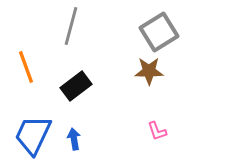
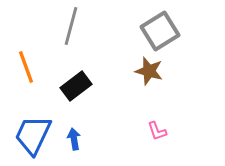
gray square: moved 1 px right, 1 px up
brown star: rotated 16 degrees clockwise
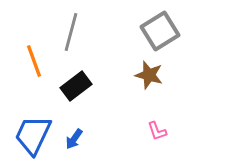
gray line: moved 6 px down
orange line: moved 8 px right, 6 px up
brown star: moved 4 px down
blue arrow: rotated 135 degrees counterclockwise
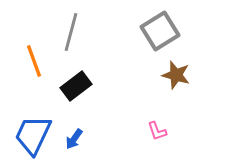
brown star: moved 27 px right
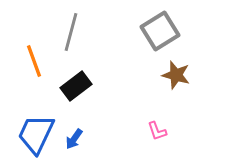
blue trapezoid: moved 3 px right, 1 px up
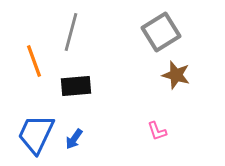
gray square: moved 1 px right, 1 px down
black rectangle: rotated 32 degrees clockwise
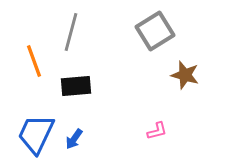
gray square: moved 6 px left, 1 px up
brown star: moved 9 px right
pink L-shape: rotated 85 degrees counterclockwise
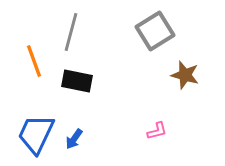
black rectangle: moved 1 px right, 5 px up; rotated 16 degrees clockwise
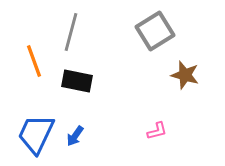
blue arrow: moved 1 px right, 3 px up
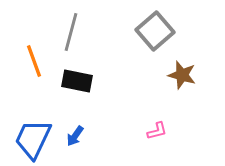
gray square: rotated 9 degrees counterclockwise
brown star: moved 3 px left
blue trapezoid: moved 3 px left, 5 px down
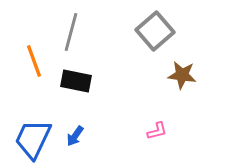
brown star: rotated 8 degrees counterclockwise
black rectangle: moved 1 px left
